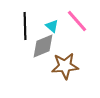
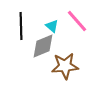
black line: moved 4 px left
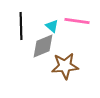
pink line: rotated 40 degrees counterclockwise
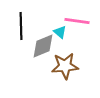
cyan triangle: moved 8 px right, 6 px down
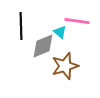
brown star: rotated 12 degrees counterclockwise
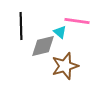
gray diamond: rotated 8 degrees clockwise
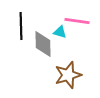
cyan triangle: rotated 24 degrees counterclockwise
gray diamond: moved 2 px up; rotated 76 degrees counterclockwise
brown star: moved 3 px right, 9 px down
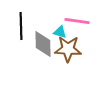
brown star: moved 26 px up; rotated 20 degrees clockwise
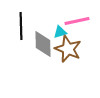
pink line: rotated 20 degrees counterclockwise
cyan triangle: rotated 32 degrees counterclockwise
brown star: rotated 20 degrees clockwise
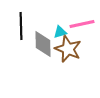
pink line: moved 5 px right, 3 px down
